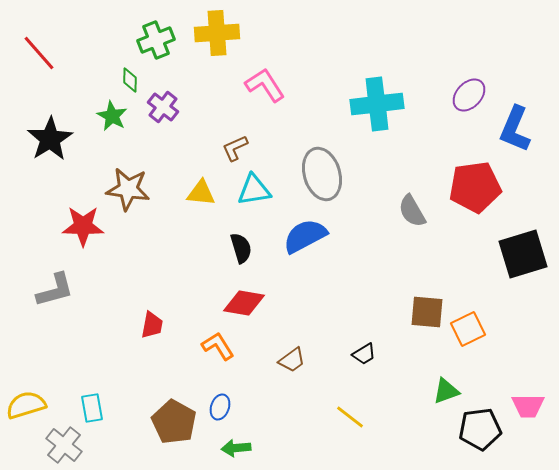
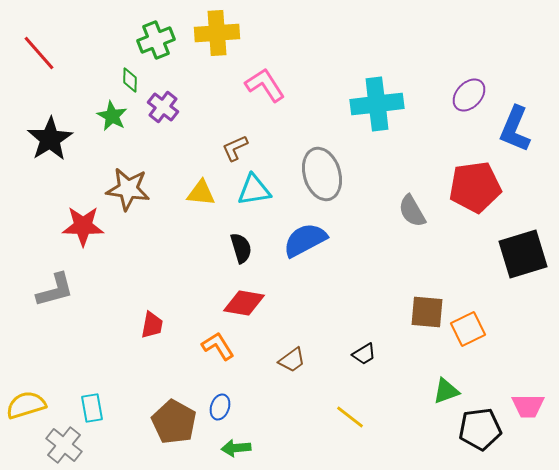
blue semicircle: moved 4 px down
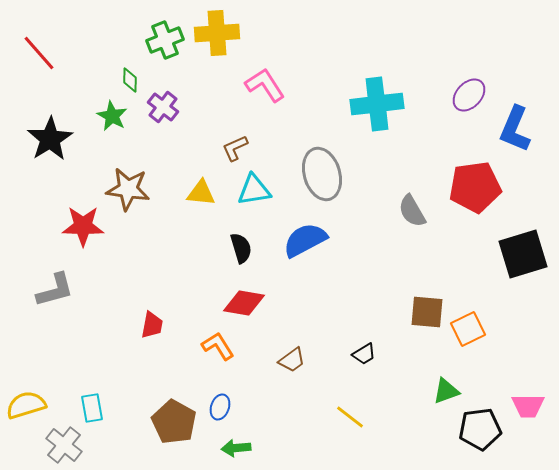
green cross: moved 9 px right
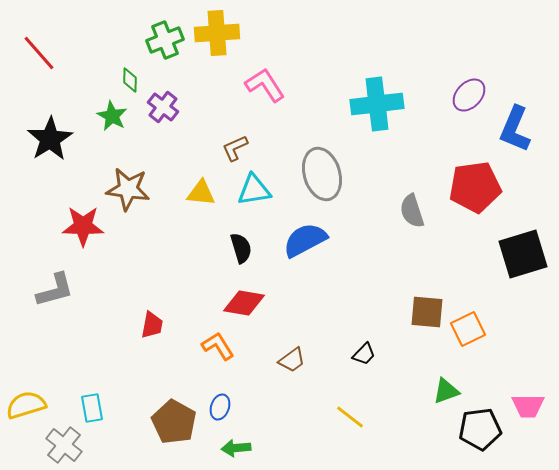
gray semicircle: rotated 12 degrees clockwise
black trapezoid: rotated 15 degrees counterclockwise
